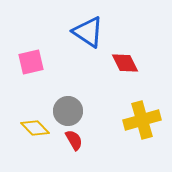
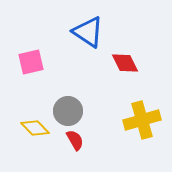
red semicircle: moved 1 px right
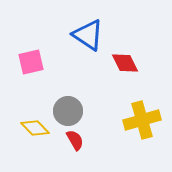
blue triangle: moved 3 px down
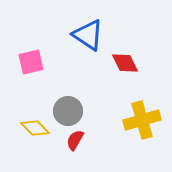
red semicircle: rotated 120 degrees counterclockwise
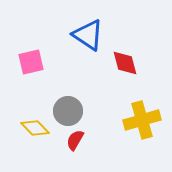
red diamond: rotated 12 degrees clockwise
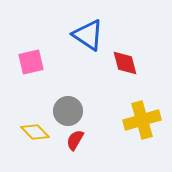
yellow diamond: moved 4 px down
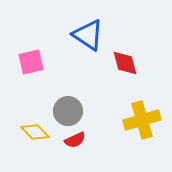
red semicircle: rotated 145 degrees counterclockwise
